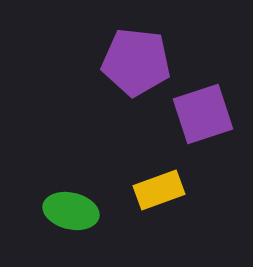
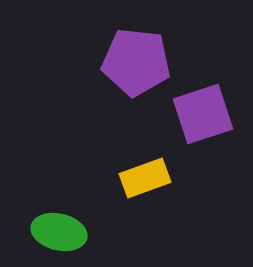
yellow rectangle: moved 14 px left, 12 px up
green ellipse: moved 12 px left, 21 px down
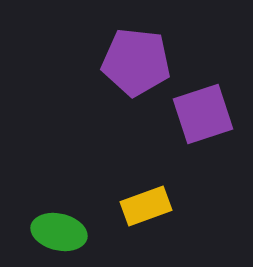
yellow rectangle: moved 1 px right, 28 px down
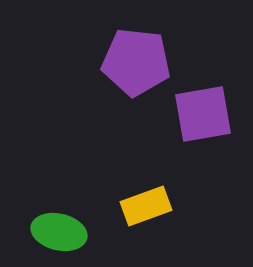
purple square: rotated 8 degrees clockwise
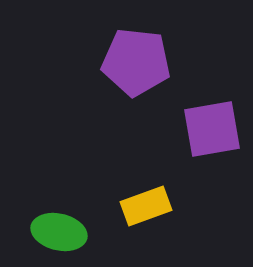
purple square: moved 9 px right, 15 px down
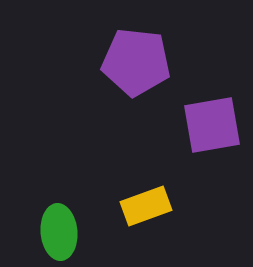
purple square: moved 4 px up
green ellipse: rotated 72 degrees clockwise
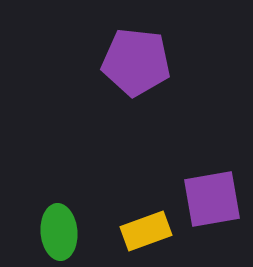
purple square: moved 74 px down
yellow rectangle: moved 25 px down
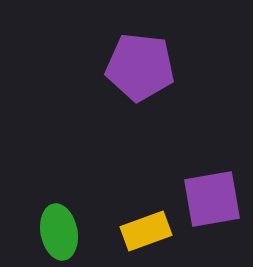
purple pentagon: moved 4 px right, 5 px down
green ellipse: rotated 6 degrees counterclockwise
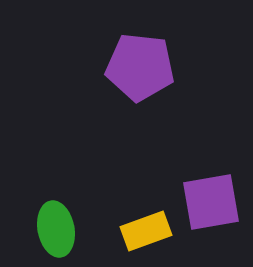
purple square: moved 1 px left, 3 px down
green ellipse: moved 3 px left, 3 px up
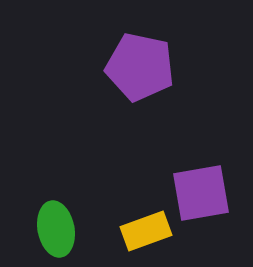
purple pentagon: rotated 6 degrees clockwise
purple square: moved 10 px left, 9 px up
